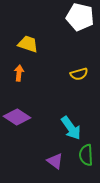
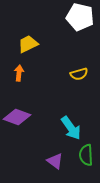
yellow trapezoid: rotated 45 degrees counterclockwise
purple diamond: rotated 12 degrees counterclockwise
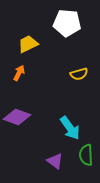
white pentagon: moved 13 px left, 6 px down; rotated 8 degrees counterclockwise
orange arrow: rotated 21 degrees clockwise
cyan arrow: moved 1 px left
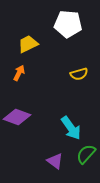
white pentagon: moved 1 px right, 1 px down
cyan arrow: moved 1 px right
green semicircle: moved 1 px up; rotated 45 degrees clockwise
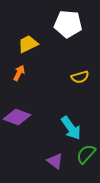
yellow semicircle: moved 1 px right, 3 px down
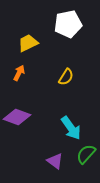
white pentagon: rotated 16 degrees counterclockwise
yellow trapezoid: moved 1 px up
yellow semicircle: moved 14 px left; rotated 42 degrees counterclockwise
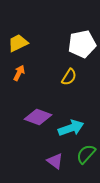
white pentagon: moved 14 px right, 20 px down
yellow trapezoid: moved 10 px left
yellow semicircle: moved 3 px right
purple diamond: moved 21 px right
cyan arrow: rotated 75 degrees counterclockwise
